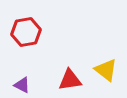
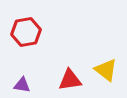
purple triangle: rotated 18 degrees counterclockwise
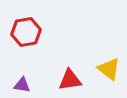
yellow triangle: moved 3 px right, 1 px up
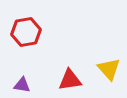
yellow triangle: rotated 10 degrees clockwise
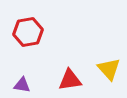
red hexagon: moved 2 px right
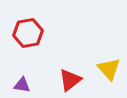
red hexagon: moved 1 px down
red triangle: rotated 30 degrees counterclockwise
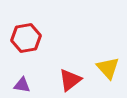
red hexagon: moved 2 px left, 5 px down
yellow triangle: moved 1 px left, 1 px up
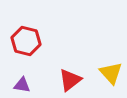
red hexagon: moved 3 px down; rotated 24 degrees clockwise
yellow triangle: moved 3 px right, 5 px down
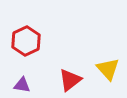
red hexagon: rotated 20 degrees clockwise
yellow triangle: moved 3 px left, 4 px up
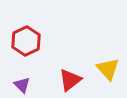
purple triangle: rotated 36 degrees clockwise
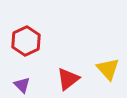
red triangle: moved 2 px left, 1 px up
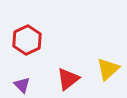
red hexagon: moved 1 px right, 1 px up
yellow triangle: rotated 30 degrees clockwise
